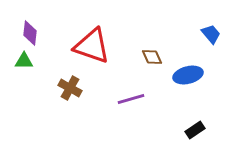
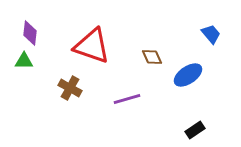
blue ellipse: rotated 20 degrees counterclockwise
purple line: moved 4 px left
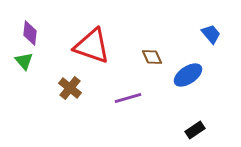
green triangle: rotated 48 degrees clockwise
brown cross: rotated 10 degrees clockwise
purple line: moved 1 px right, 1 px up
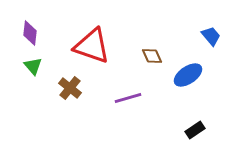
blue trapezoid: moved 2 px down
brown diamond: moved 1 px up
green triangle: moved 9 px right, 5 px down
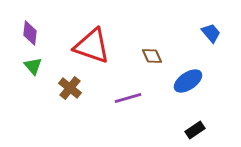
blue trapezoid: moved 3 px up
blue ellipse: moved 6 px down
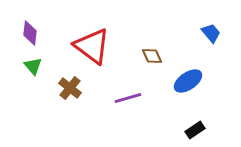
red triangle: rotated 18 degrees clockwise
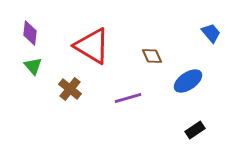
red triangle: rotated 6 degrees counterclockwise
brown cross: moved 1 px down
